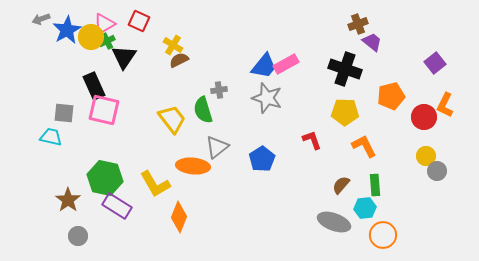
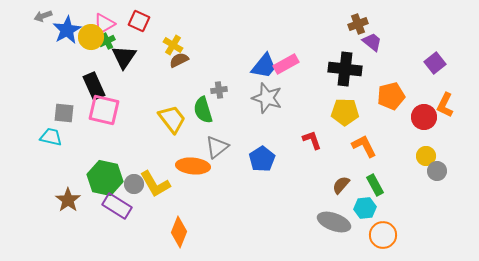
gray arrow at (41, 19): moved 2 px right, 3 px up
black cross at (345, 69): rotated 12 degrees counterclockwise
green rectangle at (375, 185): rotated 25 degrees counterclockwise
orange diamond at (179, 217): moved 15 px down
gray circle at (78, 236): moved 56 px right, 52 px up
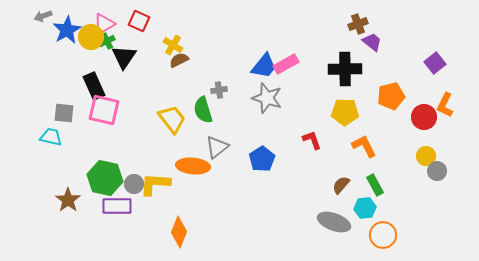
black cross at (345, 69): rotated 8 degrees counterclockwise
yellow L-shape at (155, 184): rotated 124 degrees clockwise
purple rectangle at (117, 206): rotated 32 degrees counterclockwise
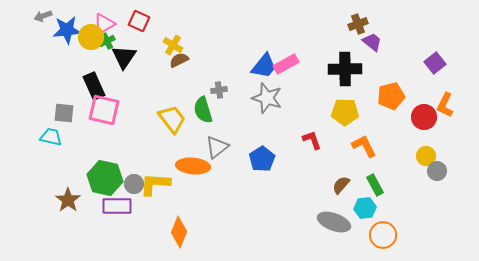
blue star at (67, 30): rotated 24 degrees clockwise
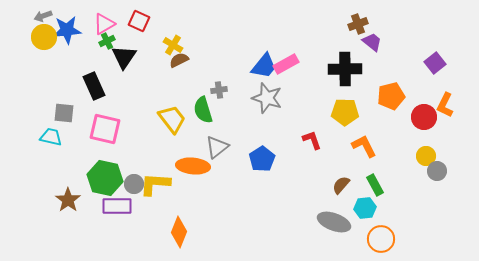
yellow circle at (91, 37): moved 47 px left
pink square at (104, 110): moved 1 px right, 19 px down
orange circle at (383, 235): moved 2 px left, 4 px down
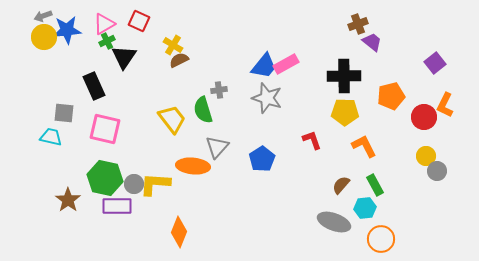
black cross at (345, 69): moved 1 px left, 7 px down
gray triangle at (217, 147): rotated 10 degrees counterclockwise
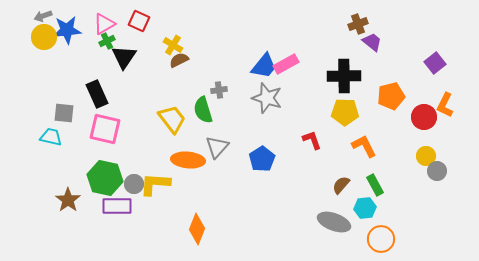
black rectangle at (94, 86): moved 3 px right, 8 px down
orange ellipse at (193, 166): moved 5 px left, 6 px up
orange diamond at (179, 232): moved 18 px right, 3 px up
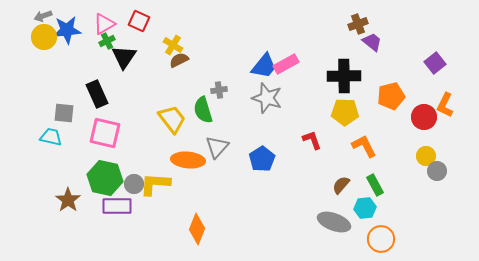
pink square at (105, 129): moved 4 px down
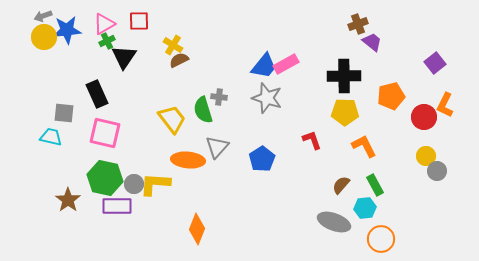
red square at (139, 21): rotated 25 degrees counterclockwise
gray cross at (219, 90): moved 7 px down; rotated 14 degrees clockwise
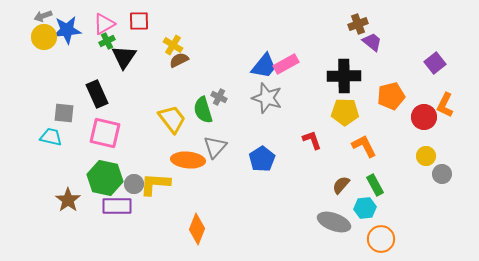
gray cross at (219, 97): rotated 21 degrees clockwise
gray triangle at (217, 147): moved 2 px left
gray circle at (437, 171): moved 5 px right, 3 px down
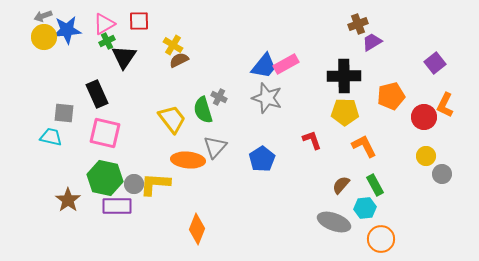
purple trapezoid at (372, 42): rotated 70 degrees counterclockwise
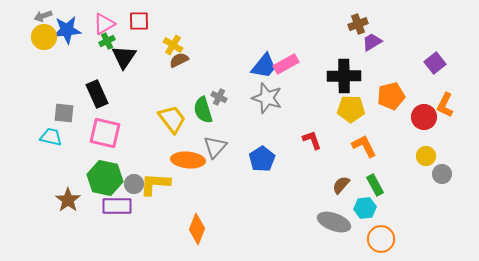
yellow pentagon at (345, 112): moved 6 px right, 3 px up
